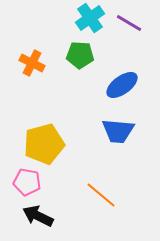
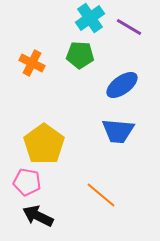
purple line: moved 4 px down
yellow pentagon: rotated 21 degrees counterclockwise
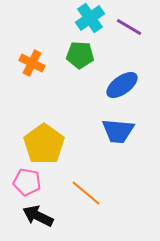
orange line: moved 15 px left, 2 px up
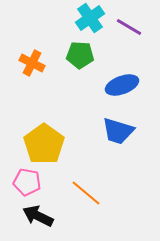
blue ellipse: rotated 16 degrees clockwise
blue trapezoid: rotated 12 degrees clockwise
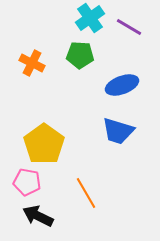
orange line: rotated 20 degrees clockwise
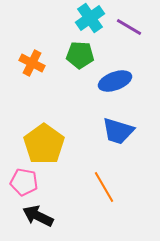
blue ellipse: moved 7 px left, 4 px up
pink pentagon: moved 3 px left
orange line: moved 18 px right, 6 px up
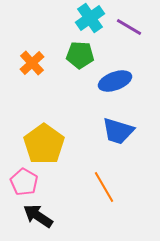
orange cross: rotated 20 degrees clockwise
pink pentagon: rotated 20 degrees clockwise
black arrow: rotated 8 degrees clockwise
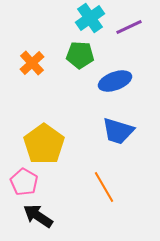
purple line: rotated 56 degrees counterclockwise
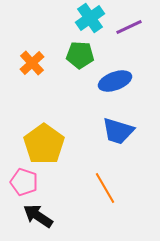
pink pentagon: rotated 12 degrees counterclockwise
orange line: moved 1 px right, 1 px down
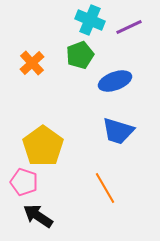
cyan cross: moved 2 px down; rotated 32 degrees counterclockwise
green pentagon: rotated 24 degrees counterclockwise
yellow pentagon: moved 1 px left, 2 px down
